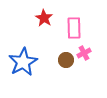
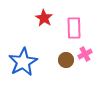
pink cross: moved 1 px right, 1 px down
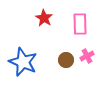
pink rectangle: moved 6 px right, 4 px up
pink cross: moved 2 px right, 2 px down
blue star: rotated 20 degrees counterclockwise
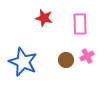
red star: rotated 18 degrees counterclockwise
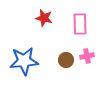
pink cross: rotated 16 degrees clockwise
blue star: moved 1 px right, 1 px up; rotated 28 degrees counterclockwise
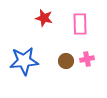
pink cross: moved 3 px down
brown circle: moved 1 px down
